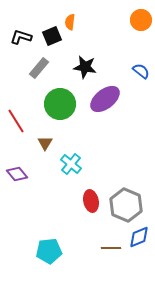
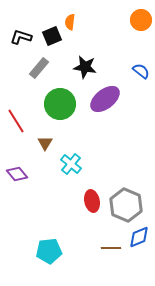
red ellipse: moved 1 px right
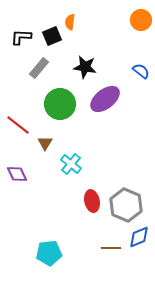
black L-shape: rotated 15 degrees counterclockwise
red line: moved 2 px right, 4 px down; rotated 20 degrees counterclockwise
purple diamond: rotated 15 degrees clockwise
cyan pentagon: moved 2 px down
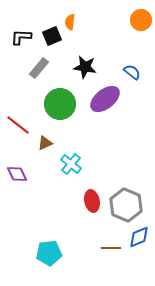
blue semicircle: moved 9 px left, 1 px down
brown triangle: rotated 35 degrees clockwise
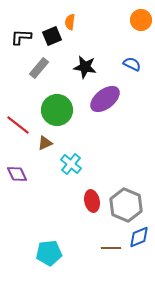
blue semicircle: moved 8 px up; rotated 12 degrees counterclockwise
green circle: moved 3 px left, 6 px down
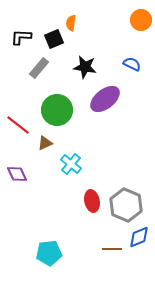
orange semicircle: moved 1 px right, 1 px down
black square: moved 2 px right, 3 px down
brown line: moved 1 px right, 1 px down
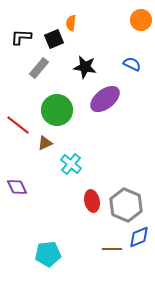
purple diamond: moved 13 px down
cyan pentagon: moved 1 px left, 1 px down
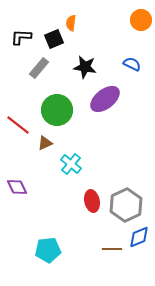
gray hexagon: rotated 12 degrees clockwise
cyan pentagon: moved 4 px up
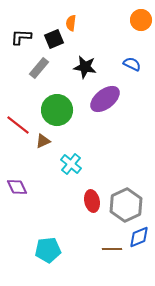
brown triangle: moved 2 px left, 2 px up
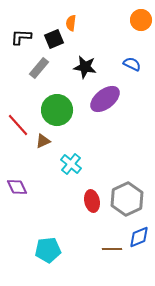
red line: rotated 10 degrees clockwise
gray hexagon: moved 1 px right, 6 px up
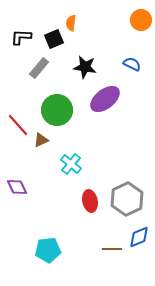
brown triangle: moved 2 px left, 1 px up
red ellipse: moved 2 px left
